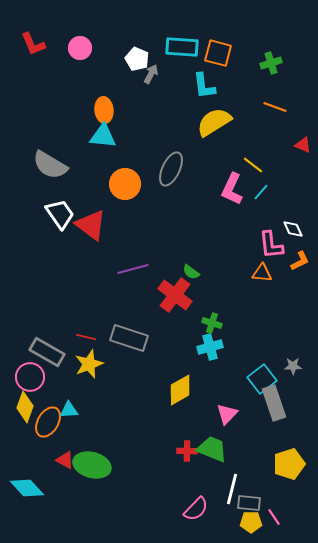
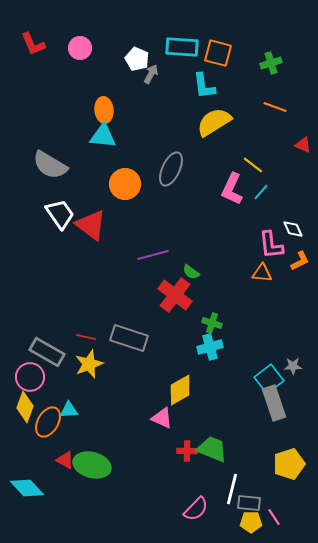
purple line at (133, 269): moved 20 px right, 14 px up
cyan square at (262, 379): moved 7 px right
pink triangle at (227, 414): moved 65 px left, 4 px down; rotated 50 degrees counterclockwise
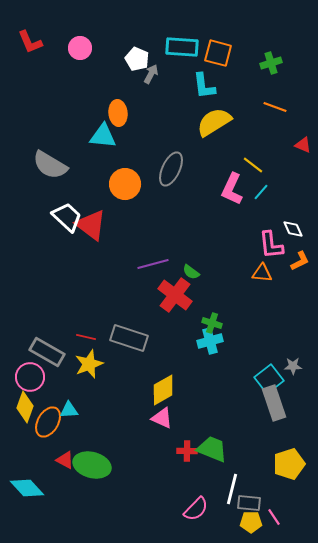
red L-shape at (33, 44): moved 3 px left, 2 px up
orange ellipse at (104, 110): moved 14 px right, 3 px down
white trapezoid at (60, 214): moved 7 px right, 3 px down; rotated 12 degrees counterclockwise
purple line at (153, 255): moved 9 px down
cyan cross at (210, 347): moved 6 px up
yellow diamond at (180, 390): moved 17 px left
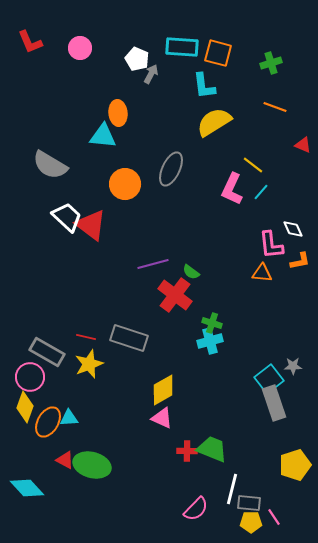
orange L-shape at (300, 261): rotated 15 degrees clockwise
cyan triangle at (69, 410): moved 8 px down
yellow pentagon at (289, 464): moved 6 px right, 1 px down
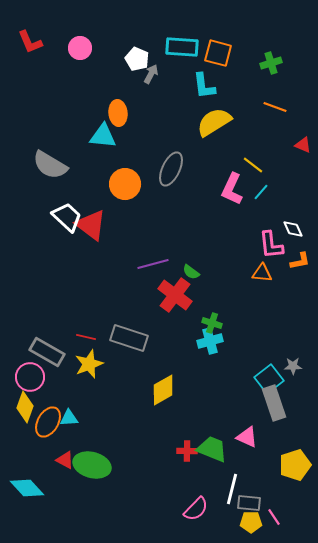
pink triangle at (162, 418): moved 85 px right, 19 px down
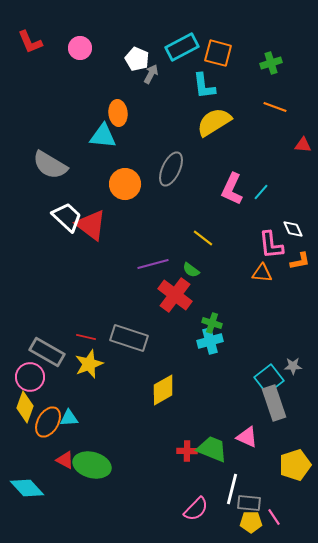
cyan rectangle at (182, 47): rotated 32 degrees counterclockwise
red triangle at (303, 145): rotated 18 degrees counterclockwise
yellow line at (253, 165): moved 50 px left, 73 px down
green semicircle at (191, 272): moved 2 px up
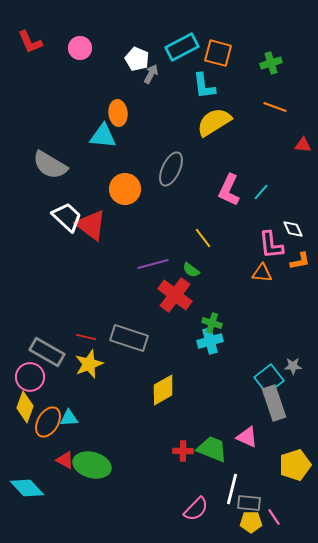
orange circle at (125, 184): moved 5 px down
pink L-shape at (232, 189): moved 3 px left, 1 px down
yellow line at (203, 238): rotated 15 degrees clockwise
red cross at (187, 451): moved 4 px left
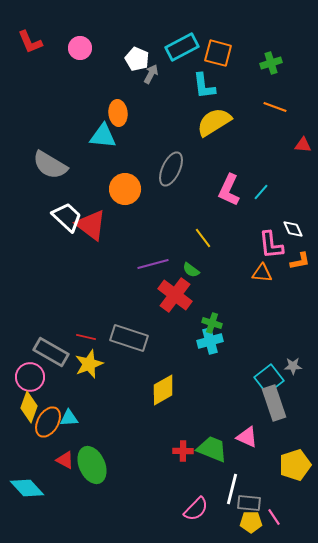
gray rectangle at (47, 352): moved 4 px right
yellow diamond at (25, 407): moved 4 px right
green ellipse at (92, 465): rotated 51 degrees clockwise
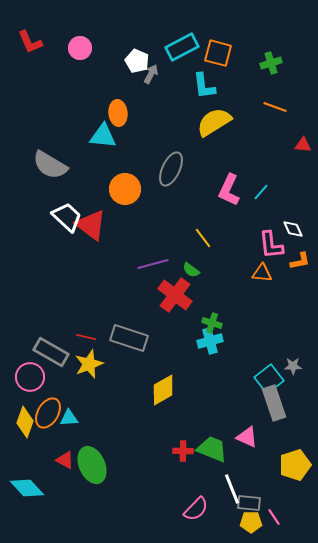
white pentagon at (137, 59): moved 2 px down
yellow diamond at (29, 407): moved 4 px left, 15 px down
orange ellipse at (48, 422): moved 9 px up
white line at (232, 489): rotated 36 degrees counterclockwise
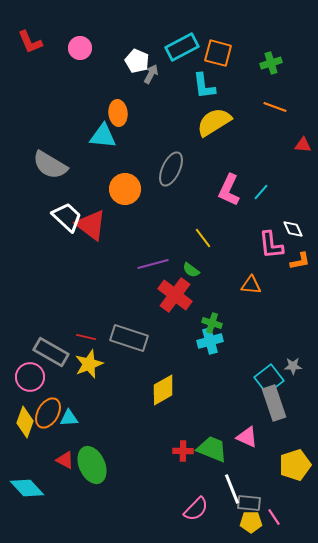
orange triangle at (262, 273): moved 11 px left, 12 px down
